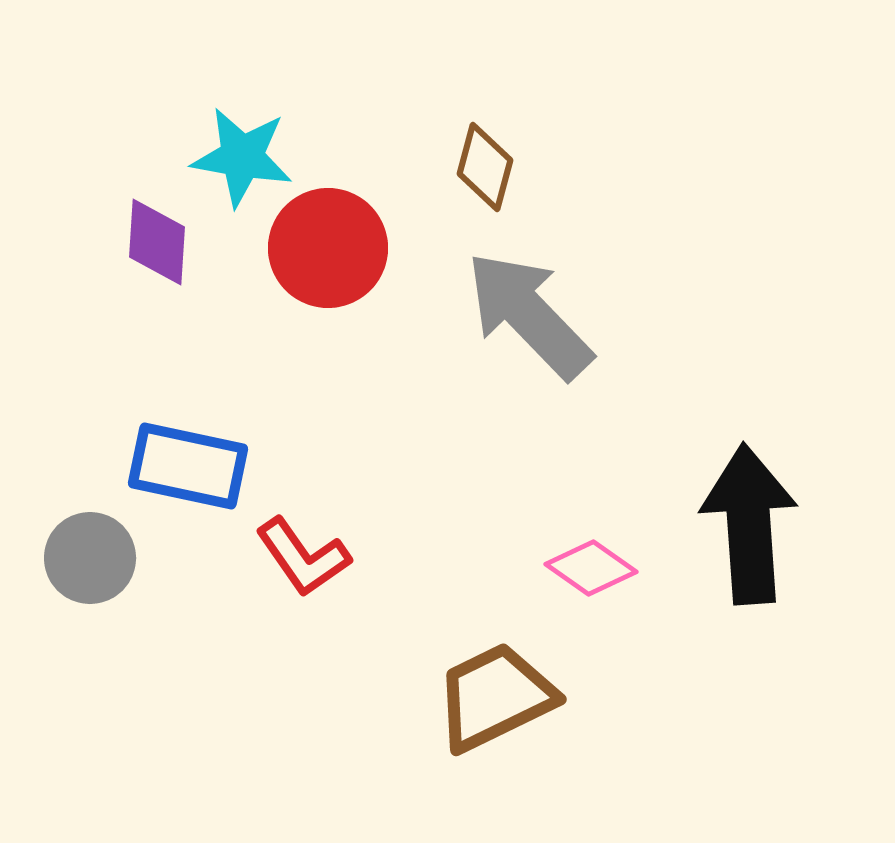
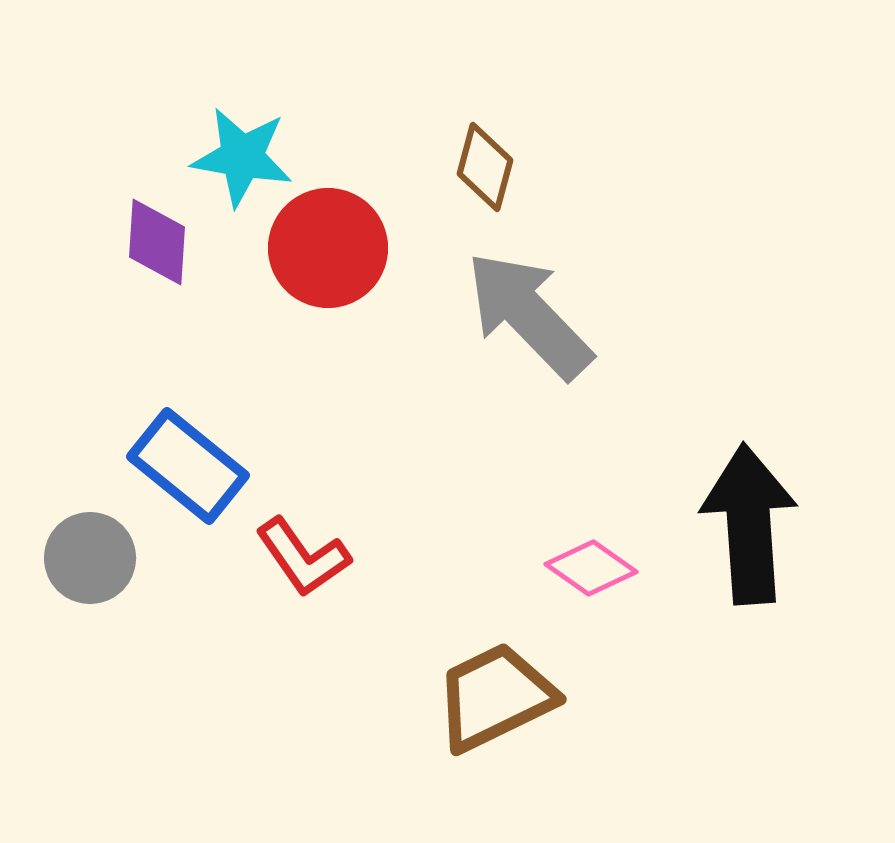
blue rectangle: rotated 27 degrees clockwise
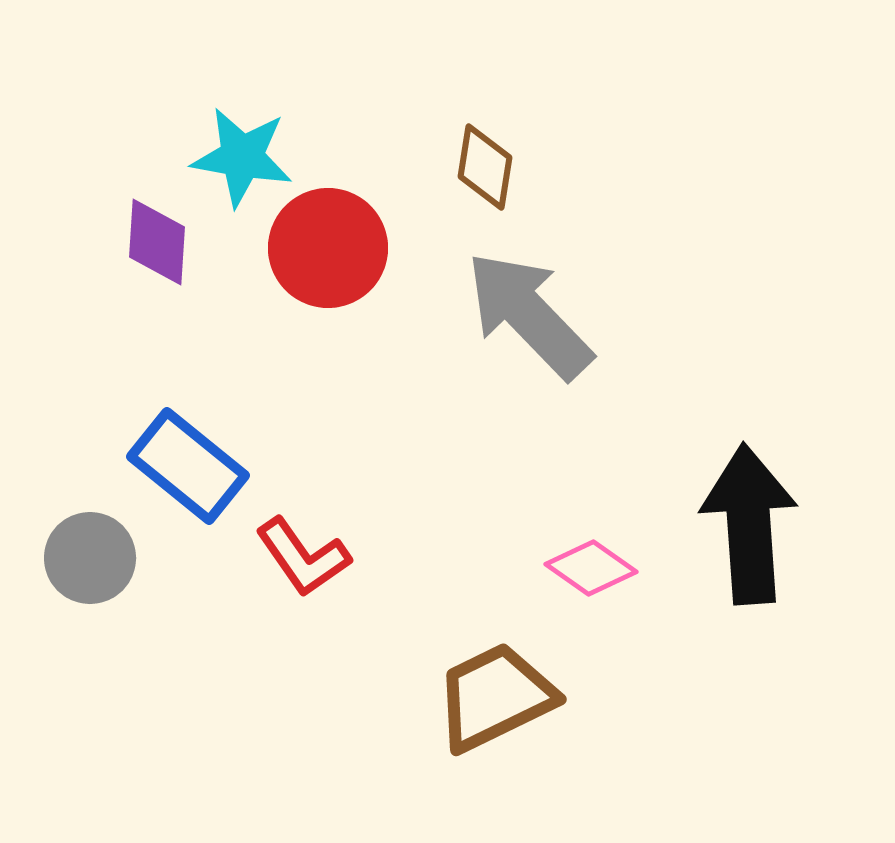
brown diamond: rotated 6 degrees counterclockwise
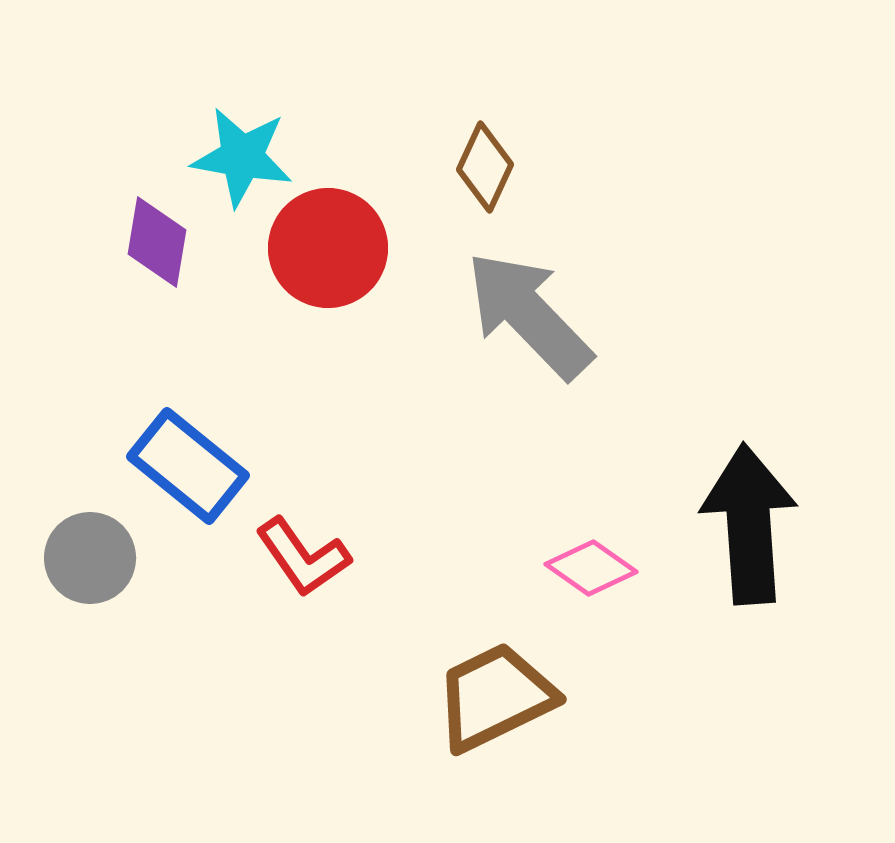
brown diamond: rotated 16 degrees clockwise
purple diamond: rotated 6 degrees clockwise
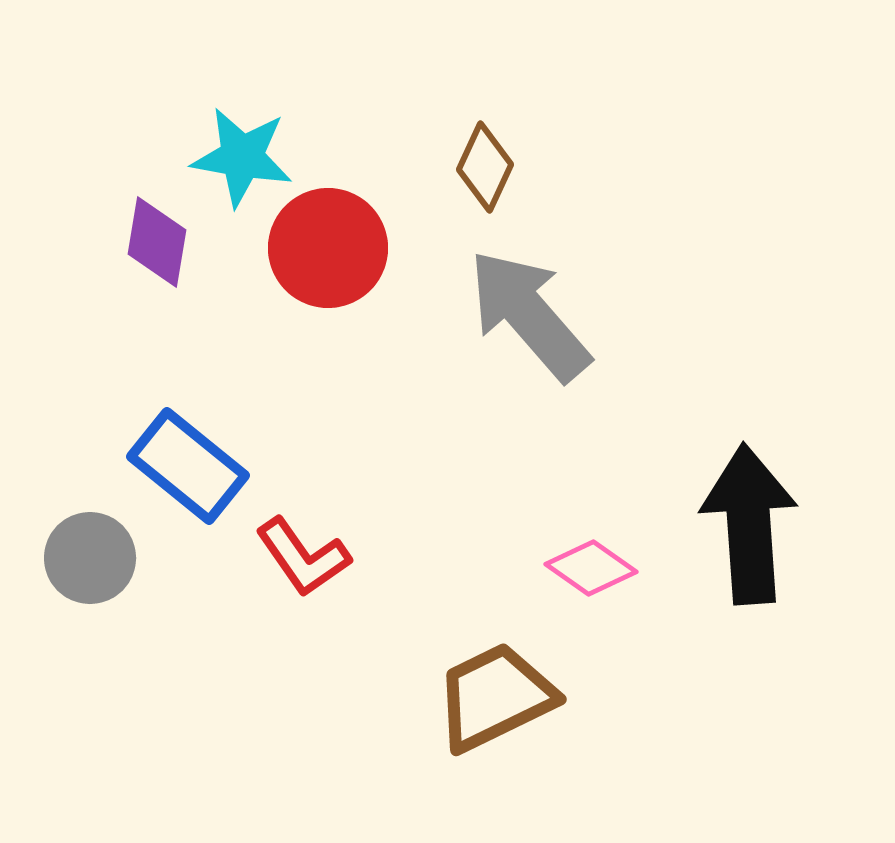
gray arrow: rotated 3 degrees clockwise
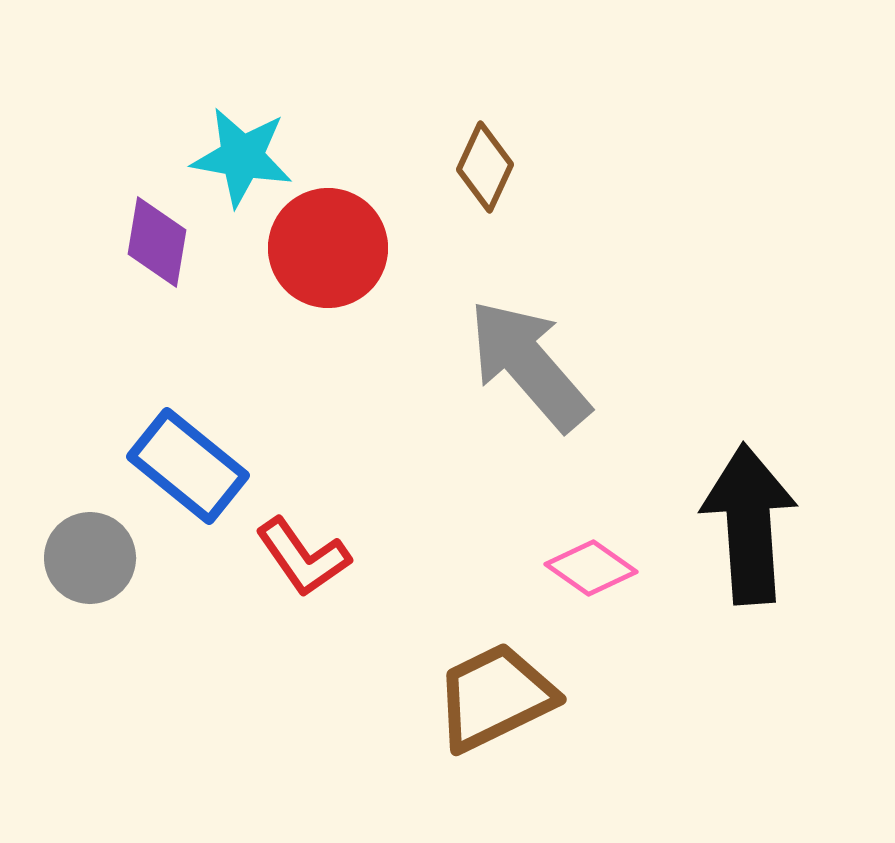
gray arrow: moved 50 px down
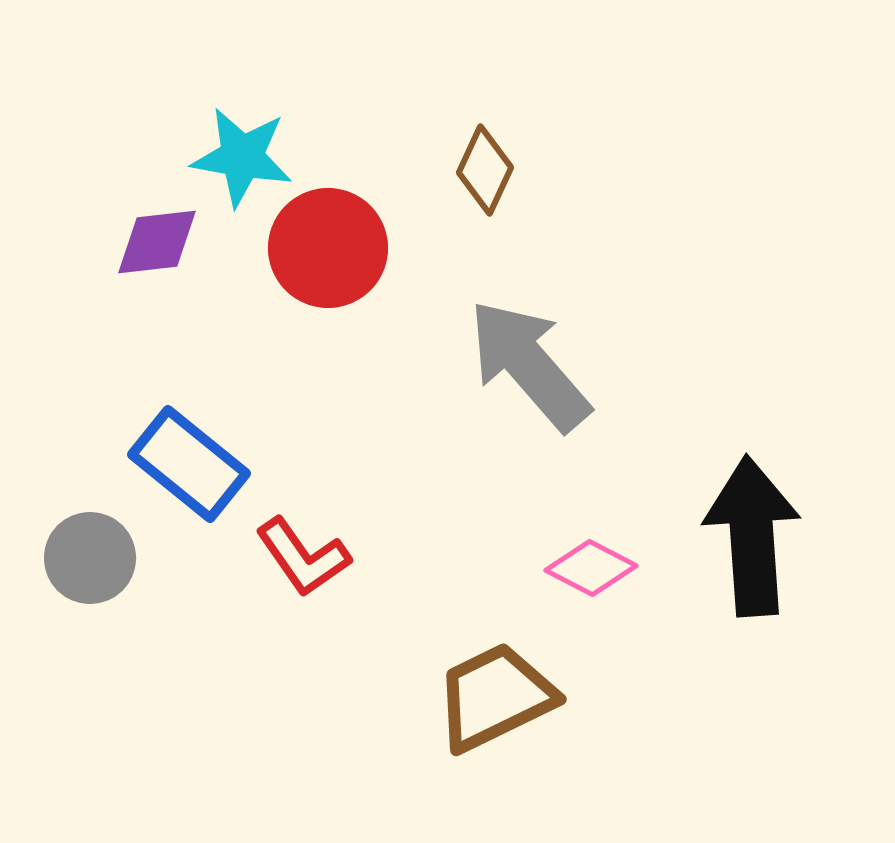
brown diamond: moved 3 px down
purple diamond: rotated 74 degrees clockwise
blue rectangle: moved 1 px right, 2 px up
black arrow: moved 3 px right, 12 px down
pink diamond: rotated 8 degrees counterclockwise
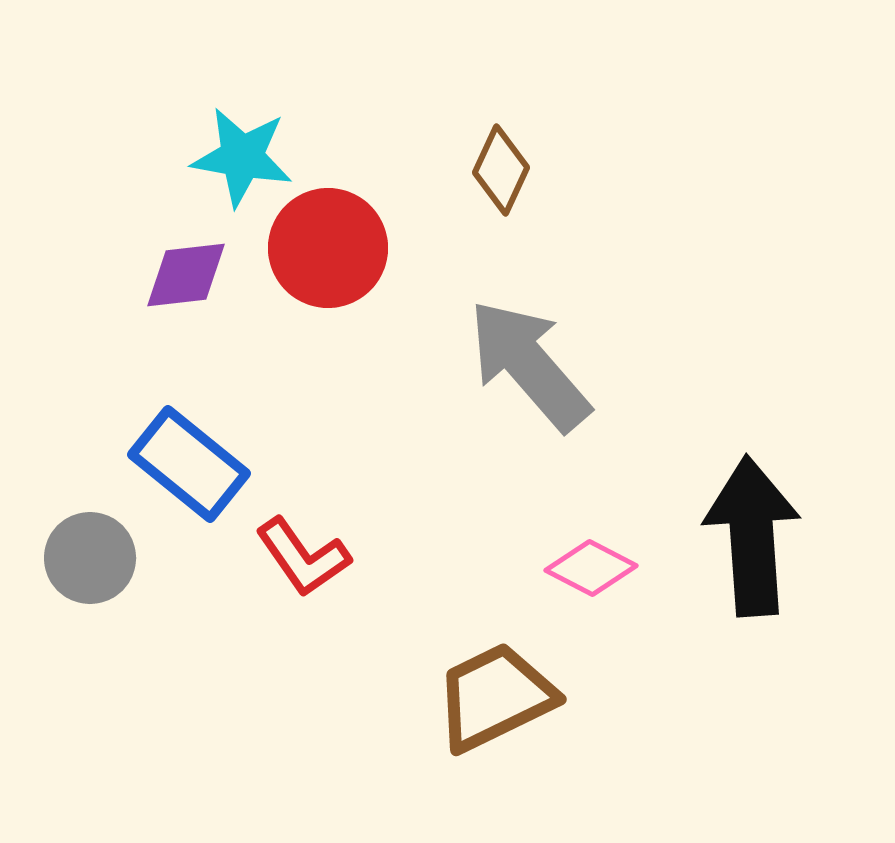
brown diamond: moved 16 px right
purple diamond: moved 29 px right, 33 px down
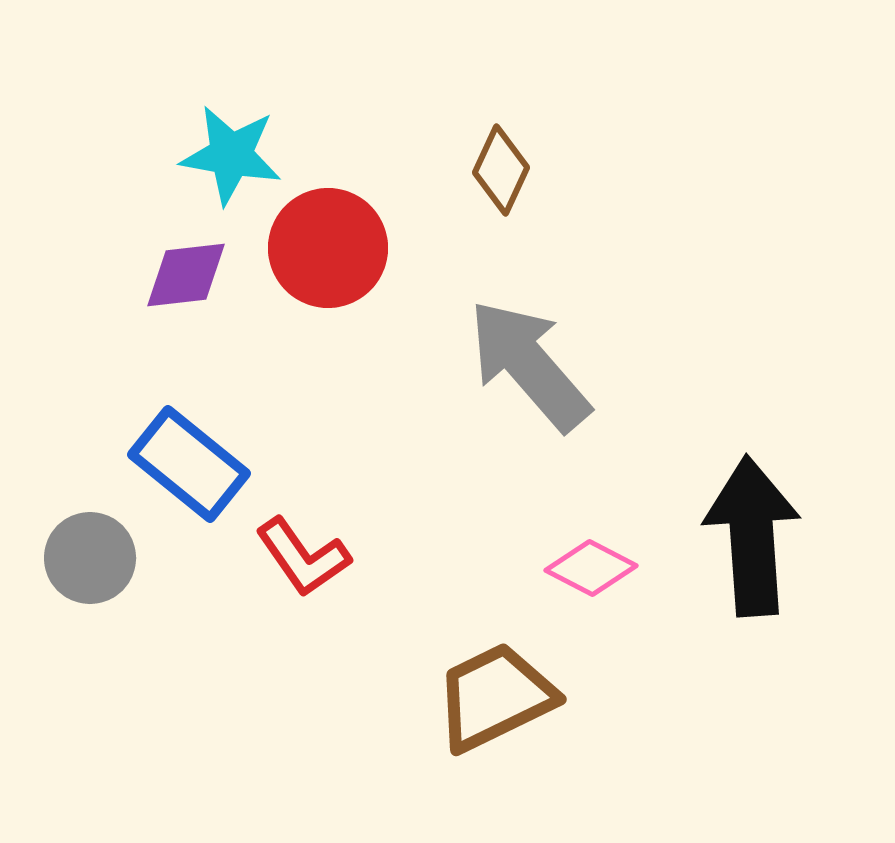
cyan star: moved 11 px left, 2 px up
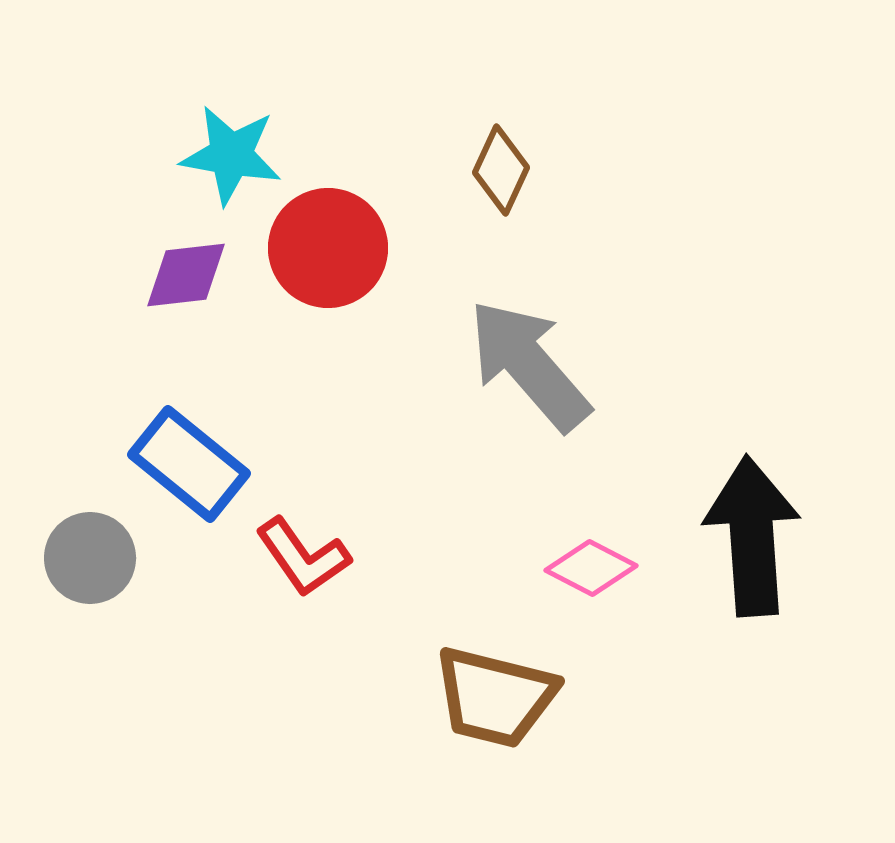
brown trapezoid: rotated 140 degrees counterclockwise
